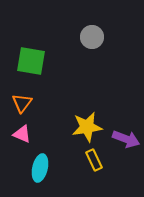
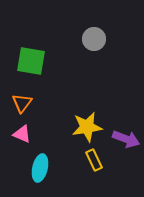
gray circle: moved 2 px right, 2 px down
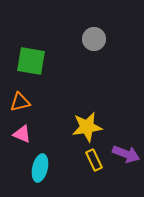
orange triangle: moved 2 px left, 1 px up; rotated 40 degrees clockwise
purple arrow: moved 15 px down
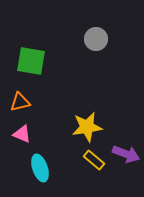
gray circle: moved 2 px right
yellow rectangle: rotated 25 degrees counterclockwise
cyan ellipse: rotated 32 degrees counterclockwise
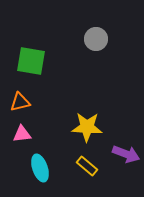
yellow star: rotated 12 degrees clockwise
pink triangle: rotated 30 degrees counterclockwise
yellow rectangle: moved 7 px left, 6 px down
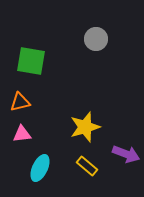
yellow star: moved 2 px left; rotated 20 degrees counterclockwise
cyan ellipse: rotated 44 degrees clockwise
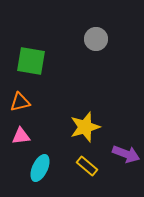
pink triangle: moved 1 px left, 2 px down
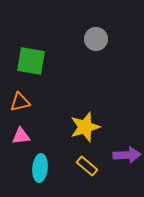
purple arrow: moved 1 px right, 1 px down; rotated 24 degrees counterclockwise
cyan ellipse: rotated 20 degrees counterclockwise
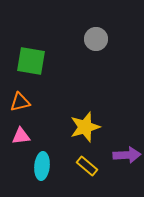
cyan ellipse: moved 2 px right, 2 px up
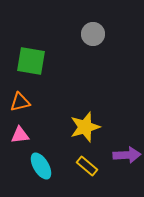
gray circle: moved 3 px left, 5 px up
pink triangle: moved 1 px left, 1 px up
cyan ellipse: moved 1 px left; rotated 36 degrees counterclockwise
